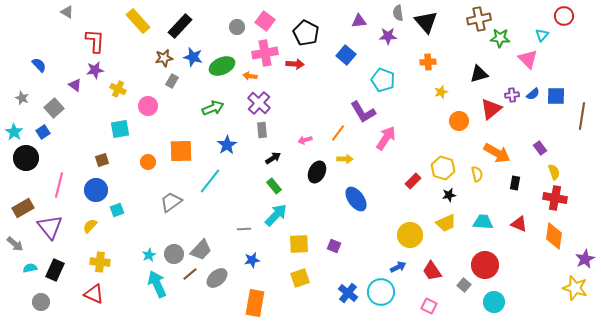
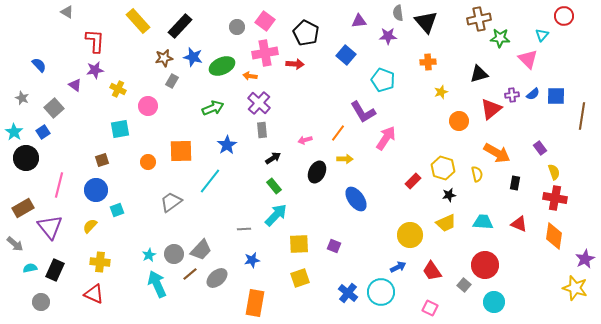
pink square at (429, 306): moved 1 px right, 2 px down
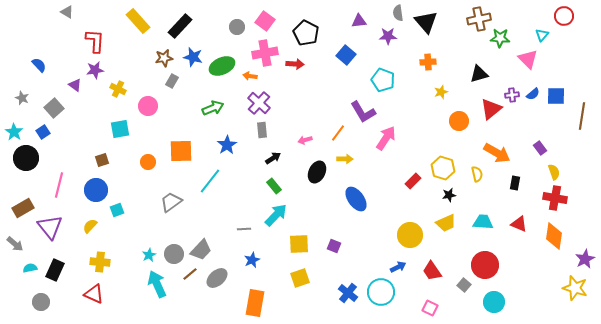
blue star at (252, 260): rotated 14 degrees counterclockwise
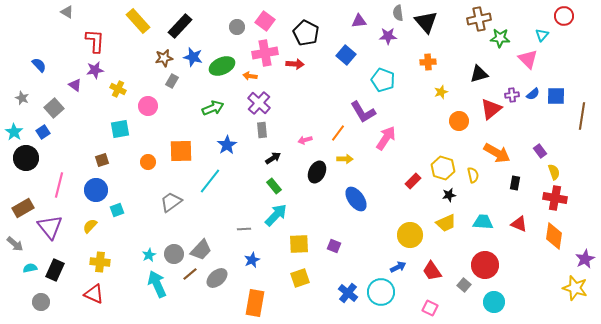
purple rectangle at (540, 148): moved 3 px down
yellow semicircle at (477, 174): moved 4 px left, 1 px down
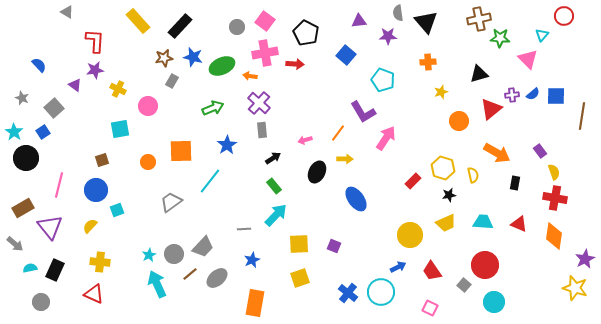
gray trapezoid at (201, 250): moved 2 px right, 3 px up
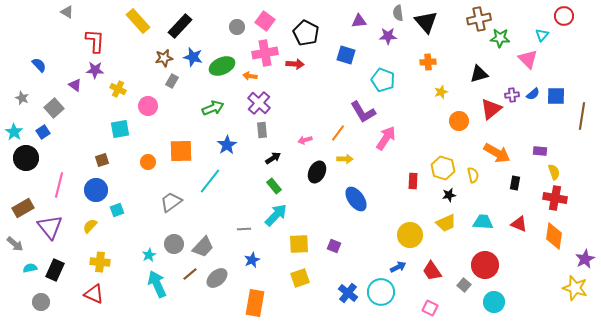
blue square at (346, 55): rotated 24 degrees counterclockwise
purple star at (95, 70): rotated 12 degrees clockwise
purple rectangle at (540, 151): rotated 48 degrees counterclockwise
red rectangle at (413, 181): rotated 42 degrees counterclockwise
gray circle at (174, 254): moved 10 px up
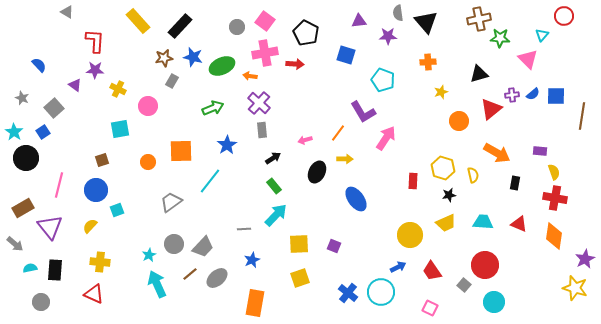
black rectangle at (55, 270): rotated 20 degrees counterclockwise
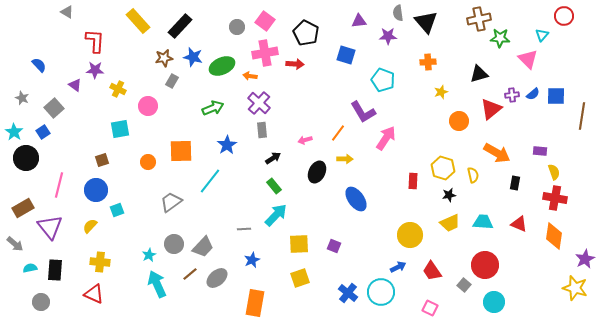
yellow trapezoid at (446, 223): moved 4 px right
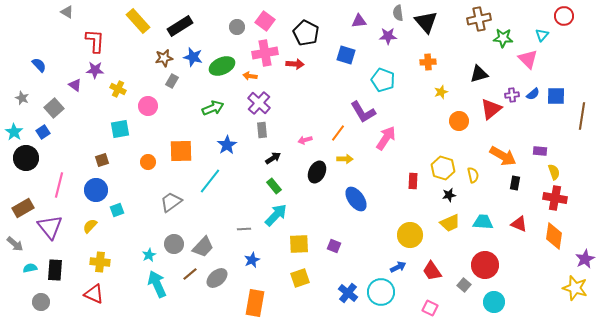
black rectangle at (180, 26): rotated 15 degrees clockwise
green star at (500, 38): moved 3 px right
orange arrow at (497, 153): moved 6 px right, 3 px down
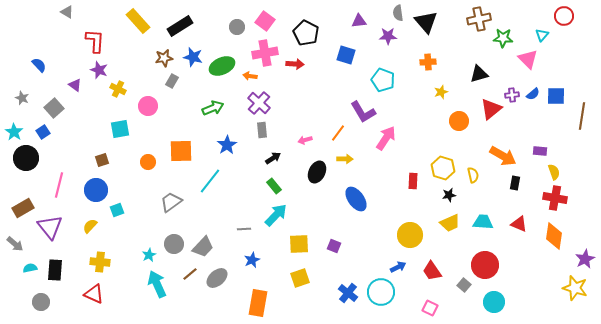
purple star at (95, 70): moved 4 px right; rotated 18 degrees clockwise
orange rectangle at (255, 303): moved 3 px right
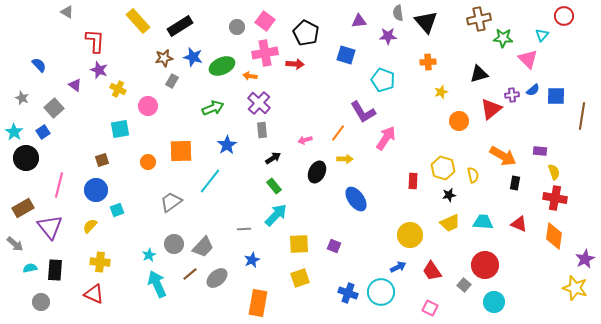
blue semicircle at (533, 94): moved 4 px up
blue cross at (348, 293): rotated 18 degrees counterclockwise
